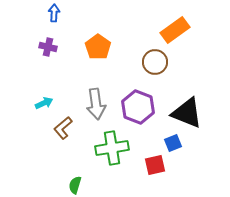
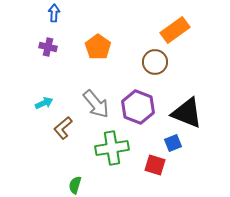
gray arrow: rotated 32 degrees counterclockwise
red square: rotated 30 degrees clockwise
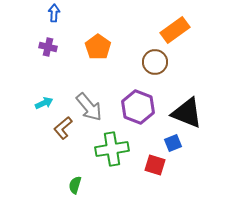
gray arrow: moved 7 px left, 3 px down
green cross: moved 1 px down
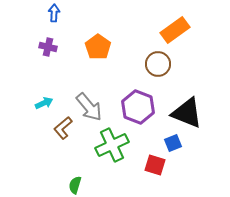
brown circle: moved 3 px right, 2 px down
green cross: moved 4 px up; rotated 16 degrees counterclockwise
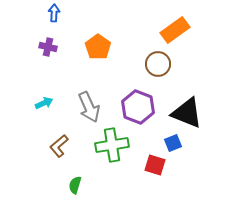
gray arrow: rotated 16 degrees clockwise
brown L-shape: moved 4 px left, 18 px down
green cross: rotated 16 degrees clockwise
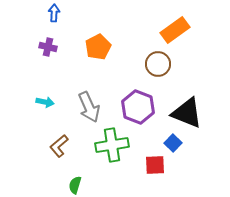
orange pentagon: rotated 10 degrees clockwise
cyan arrow: moved 1 px right, 1 px up; rotated 36 degrees clockwise
blue square: rotated 24 degrees counterclockwise
red square: rotated 20 degrees counterclockwise
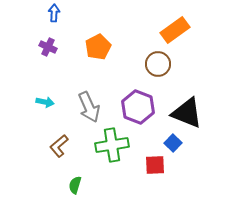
purple cross: rotated 12 degrees clockwise
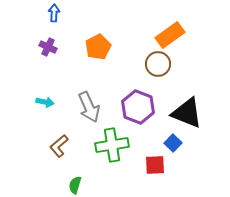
orange rectangle: moved 5 px left, 5 px down
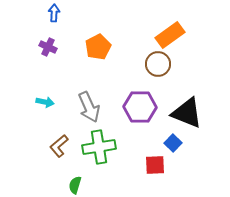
purple hexagon: moved 2 px right; rotated 20 degrees counterclockwise
green cross: moved 13 px left, 2 px down
